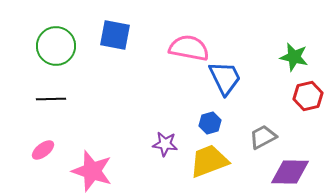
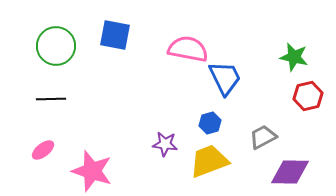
pink semicircle: moved 1 px left, 1 px down
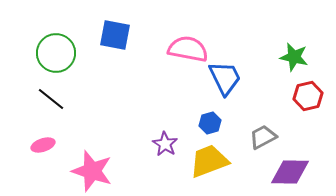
green circle: moved 7 px down
black line: rotated 40 degrees clockwise
purple star: rotated 25 degrees clockwise
pink ellipse: moved 5 px up; rotated 20 degrees clockwise
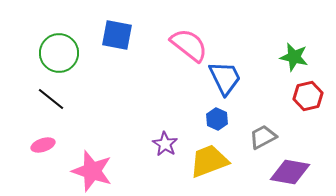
blue square: moved 2 px right
pink semicircle: moved 1 px right, 4 px up; rotated 27 degrees clockwise
green circle: moved 3 px right
blue hexagon: moved 7 px right, 4 px up; rotated 20 degrees counterclockwise
purple diamond: rotated 9 degrees clockwise
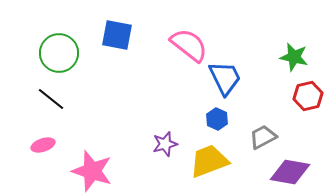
purple star: rotated 25 degrees clockwise
